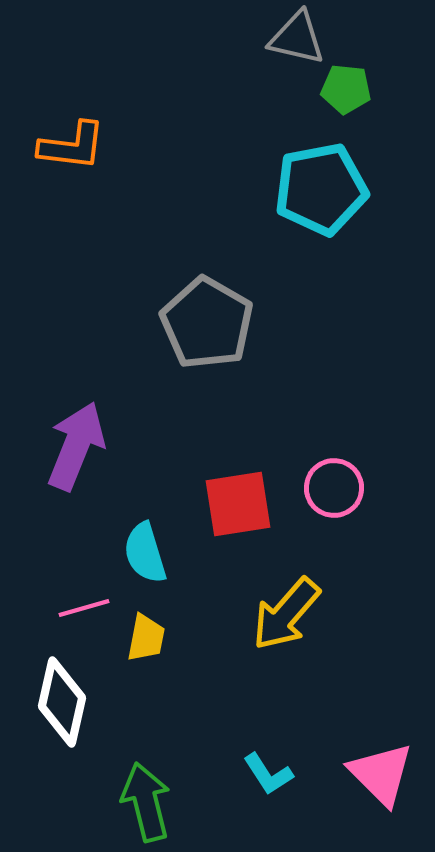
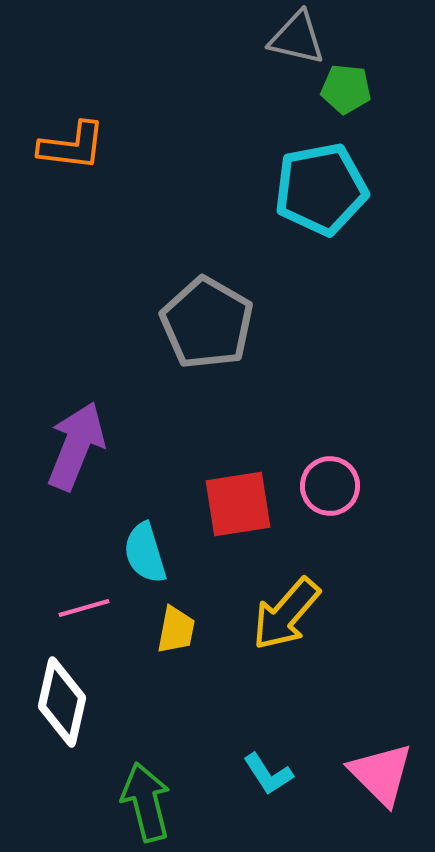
pink circle: moved 4 px left, 2 px up
yellow trapezoid: moved 30 px right, 8 px up
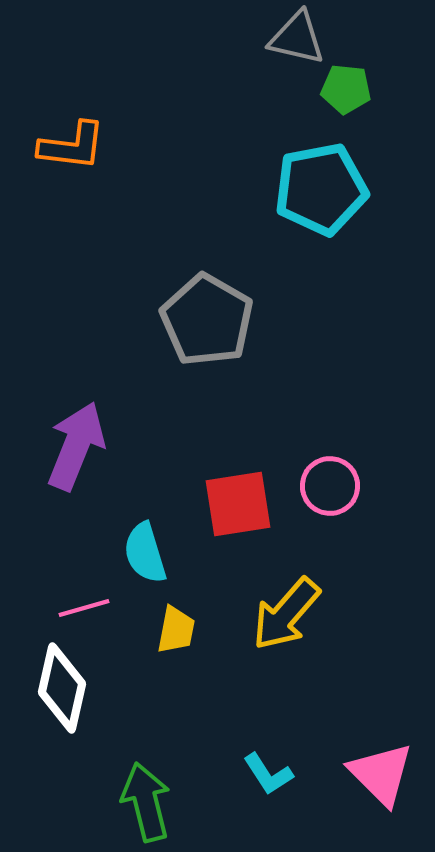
gray pentagon: moved 3 px up
white diamond: moved 14 px up
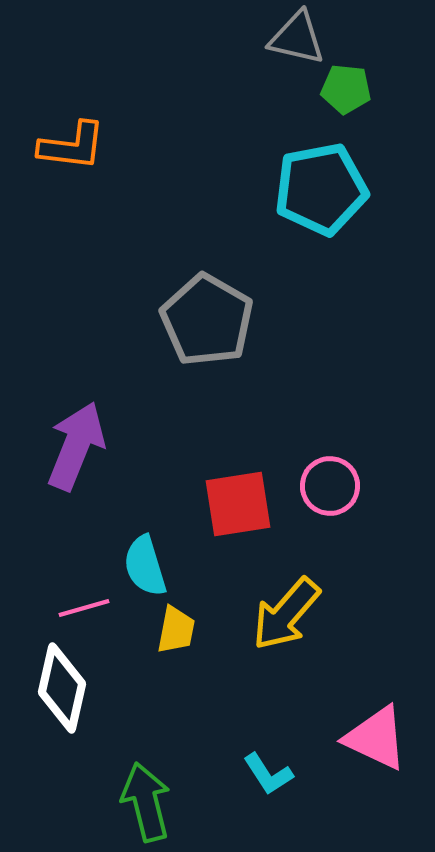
cyan semicircle: moved 13 px down
pink triangle: moved 5 px left, 36 px up; rotated 20 degrees counterclockwise
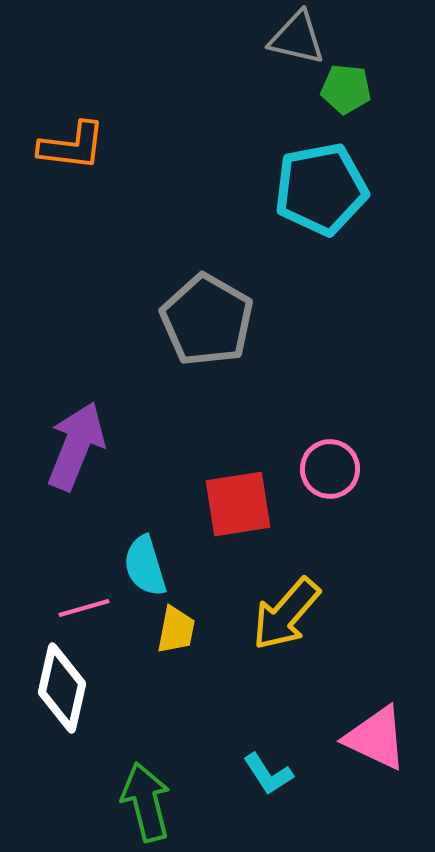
pink circle: moved 17 px up
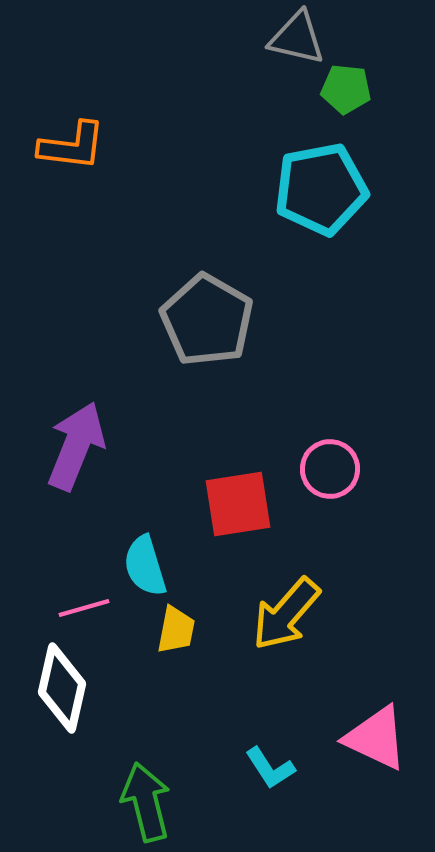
cyan L-shape: moved 2 px right, 6 px up
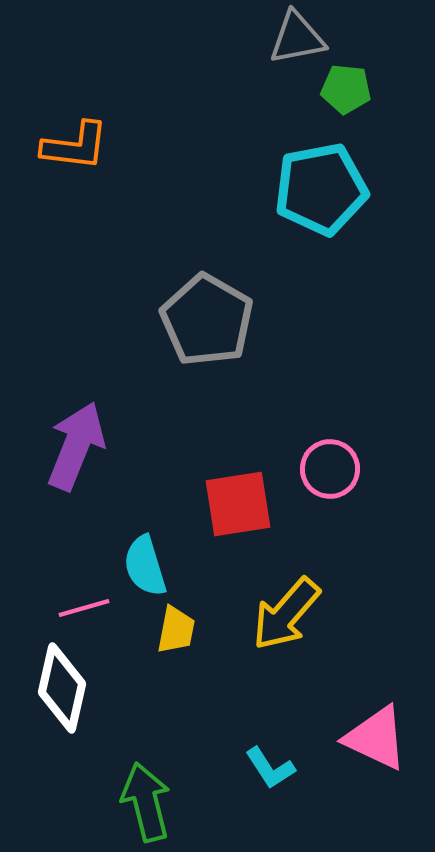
gray triangle: rotated 24 degrees counterclockwise
orange L-shape: moved 3 px right
